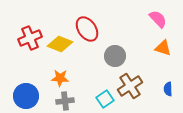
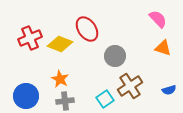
orange star: moved 1 px down; rotated 24 degrees clockwise
blue semicircle: moved 1 px right, 1 px down; rotated 104 degrees counterclockwise
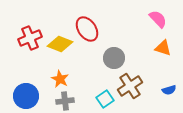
gray circle: moved 1 px left, 2 px down
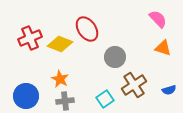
gray circle: moved 1 px right, 1 px up
brown cross: moved 4 px right, 1 px up
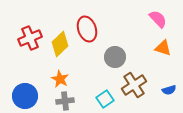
red ellipse: rotated 15 degrees clockwise
yellow diamond: rotated 65 degrees counterclockwise
blue circle: moved 1 px left
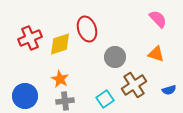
yellow diamond: rotated 25 degrees clockwise
orange triangle: moved 7 px left, 6 px down
